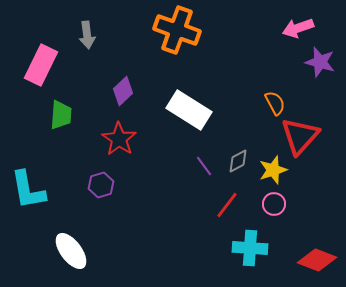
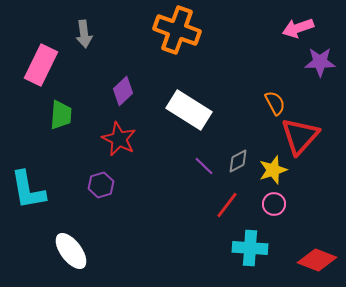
gray arrow: moved 3 px left, 1 px up
purple star: rotated 16 degrees counterclockwise
red star: rotated 8 degrees counterclockwise
purple line: rotated 10 degrees counterclockwise
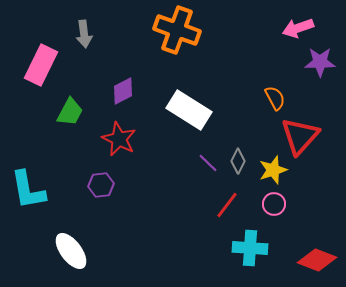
purple diamond: rotated 16 degrees clockwise
orange semicircle: moved 5 px up
green trapezoid: moved 9 px right, 3 px up; rotated 24 degrees clockwise
gray diamond: rotated 35 degrees counterclockwise
purple line: moved 4 px right, 3 px up
purple hexagon: rotated 10 degrees clockwise
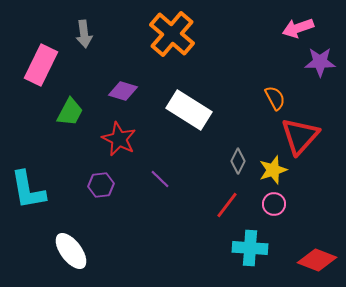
orange cross: moved 5 px left, 4 px down; rotated 21 degrees clockwise
purple diamond: rotated 44 degrees clockwise
purple line: moved 48 px left, 16 px down
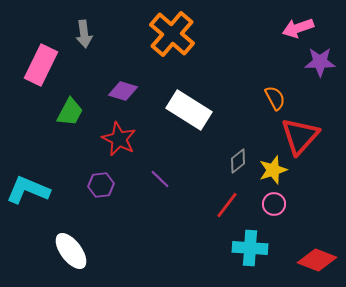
gray diamond: rotated 25 degrees clockwise
cyan L-shape: rotated 123 degrees clockwise
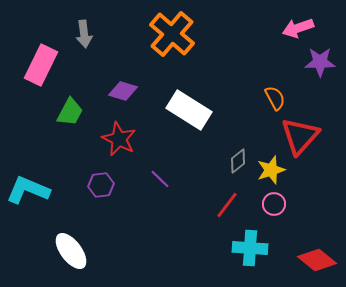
yellow star: moved 2 px left
red diamond: rotated 18 degrees clockwise
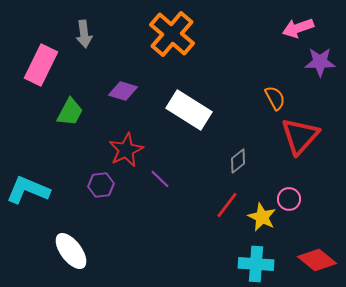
red star: moved 7 px right, 11 px down; rotated 20 degrees clockwise
yellow star: moved 9 px left, 47 px down; rotated 28 degrees counterclockwise
pink circle: moved 15 px right, 5 px up
cyan cross: moved 6 px right, 16 px down
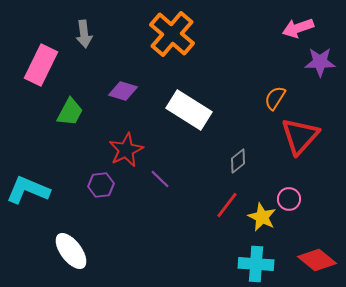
orange semicircle: rotated 120 degrees counterclockwise
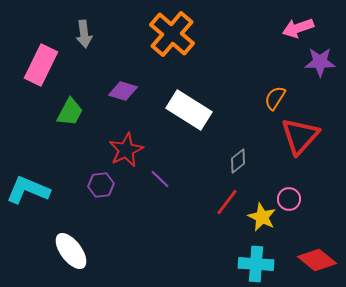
red line: moved 3 px up
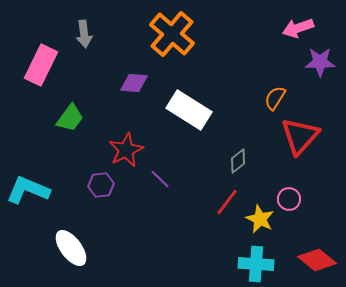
purple diamond: moved 11 px right, 8 px up; rotated 12 degrees counterclockwise
green trapezoid: moved 6 px down; rotated 8 degrees clockwise
yellow star: moved 2 px left, 2 px down
white ellipse: moved 3 px up
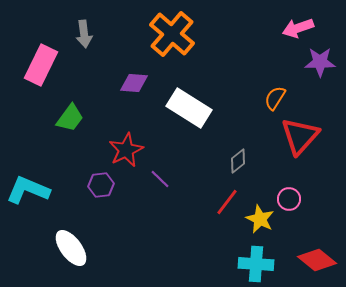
white rectangle: moved 2 px up
